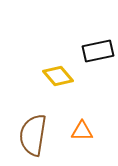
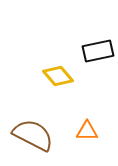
orange triangle: moved 5 px right
brown semicircle: rotated 108 degrees clockwise
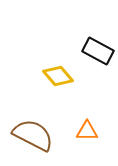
black rectangle: rotated 40 degrees clockwise
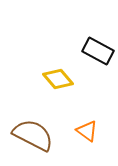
yellow diamond: moved 3 px down
orange triangle: rotated 35 degrees clockwise
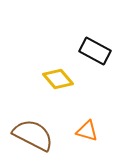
black rectangle: moved 3 px left
orange triangle: rotated 20 degrees counterclockwise
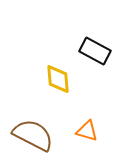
yellow diamond: rotated 36 degrees clockwise
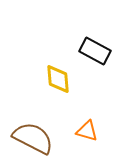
brown semicircle: moved 3 px down
